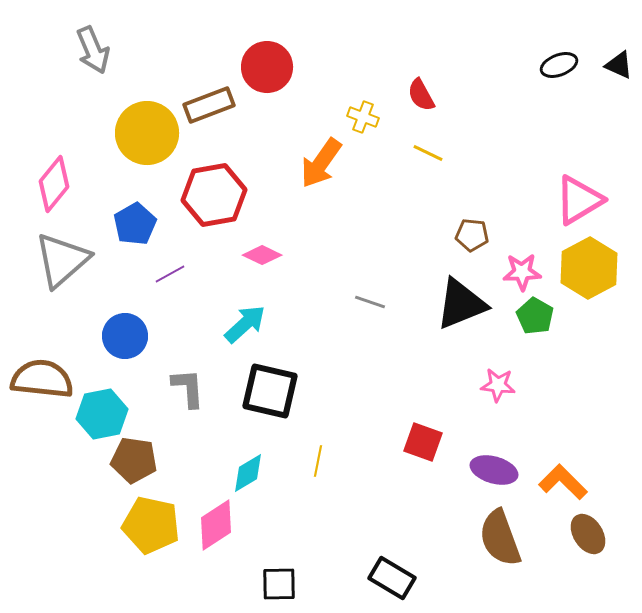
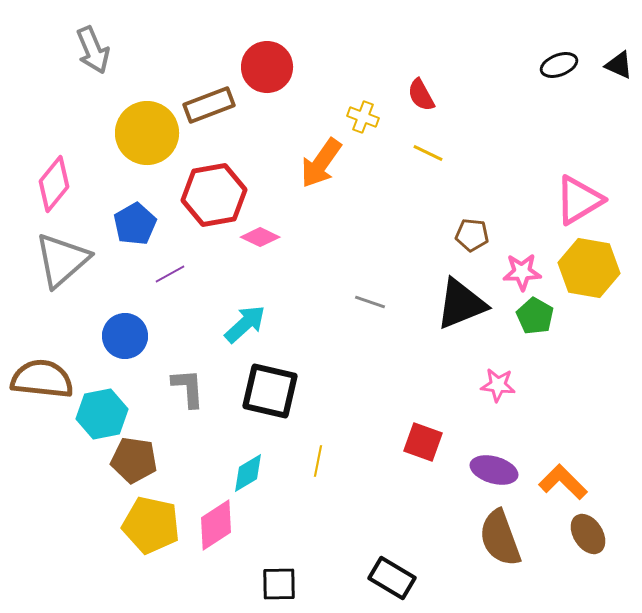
pink diamond at (262, 255): moved 2 px left, 18 px up
yellow hexagon at (589, 268): rotated 22 degrees counterclockwise
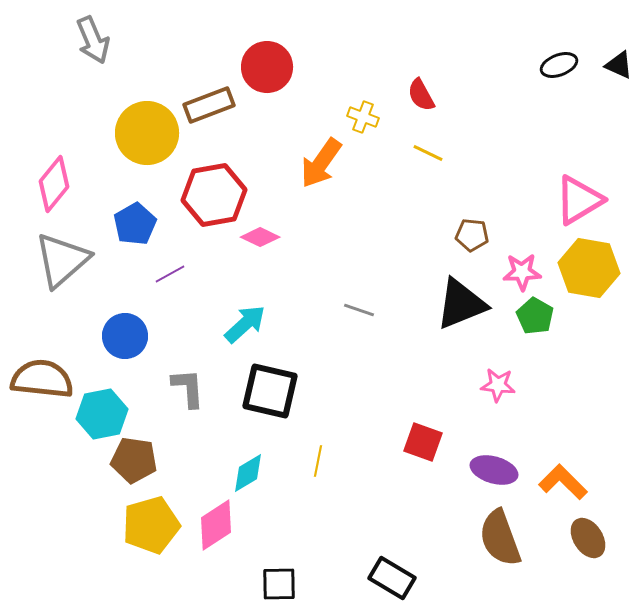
gray arrow at (93, 50): moved 10 px up
gray line at (370, 302): moved 11 px left, 8 px down
yellow pentagon at (151, 525): rotated 28 degrees counterclockwise
brown ellipse at (588, 534): moved 4 px down
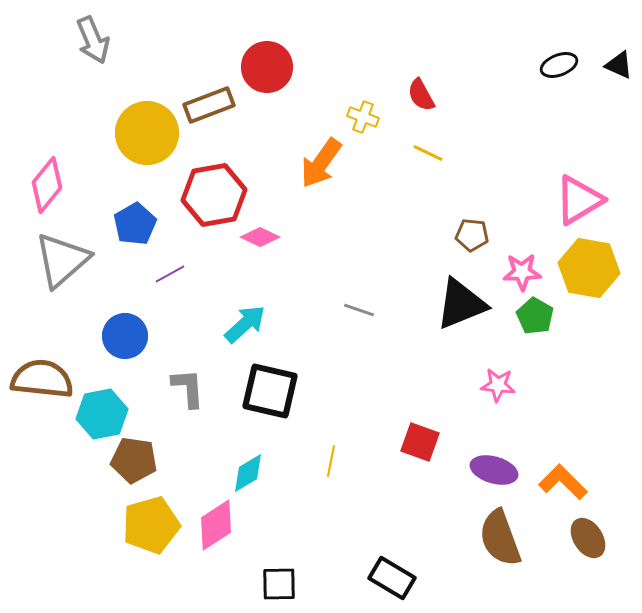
pink diamond at (54, 184): moved 7 px left, 1 px down
red square at (423, 442): moved 3 px left
yellow line at (318, 461): moved 13 px right
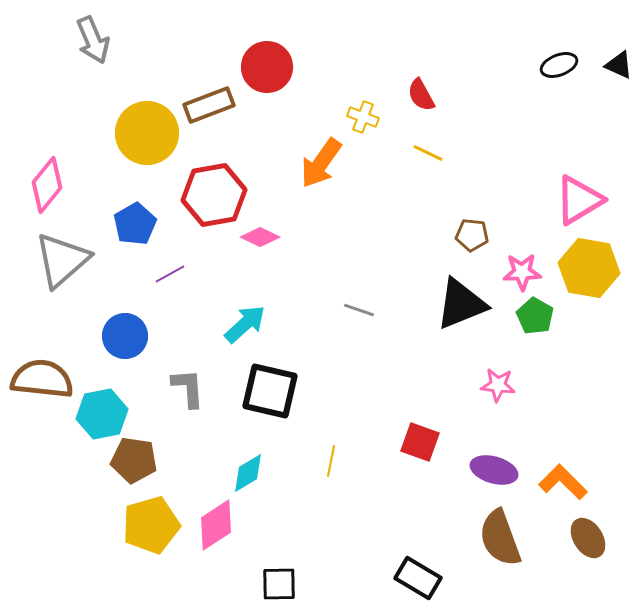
black rectangle at (392, 578): moved 26 px right
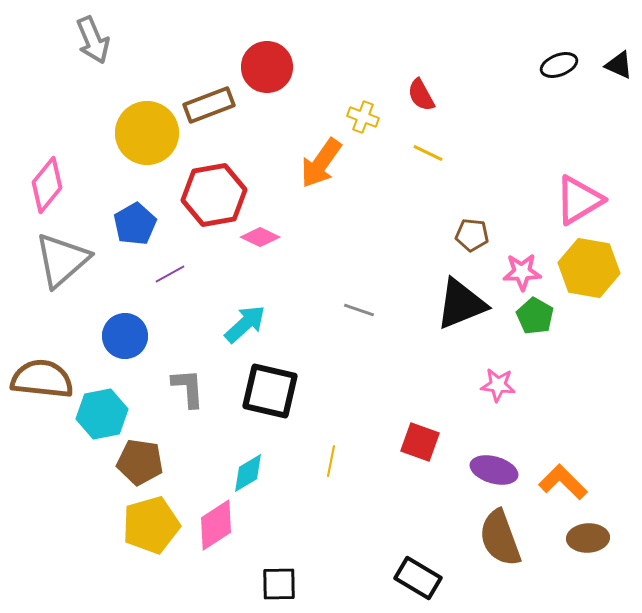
brown pentagon at (134, 460): moved 6 px right, 2 px down
brown ellipse at (588, 538): rotated 60 degrees counterclockwise
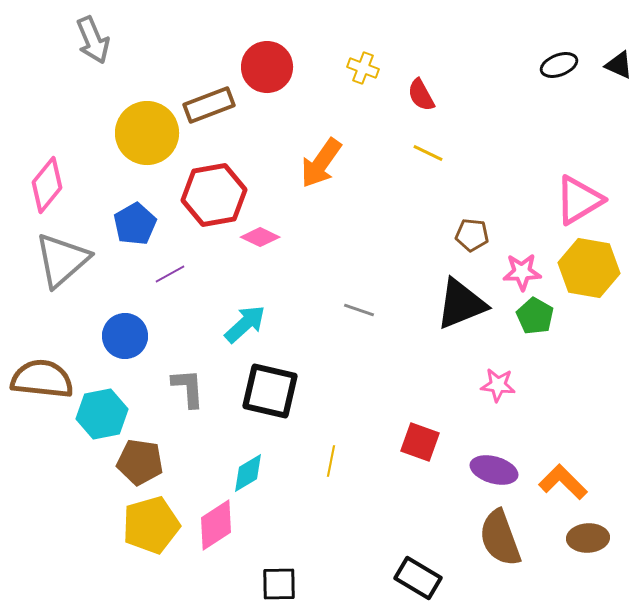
yellow cross at (363, 117): moved 49 px up
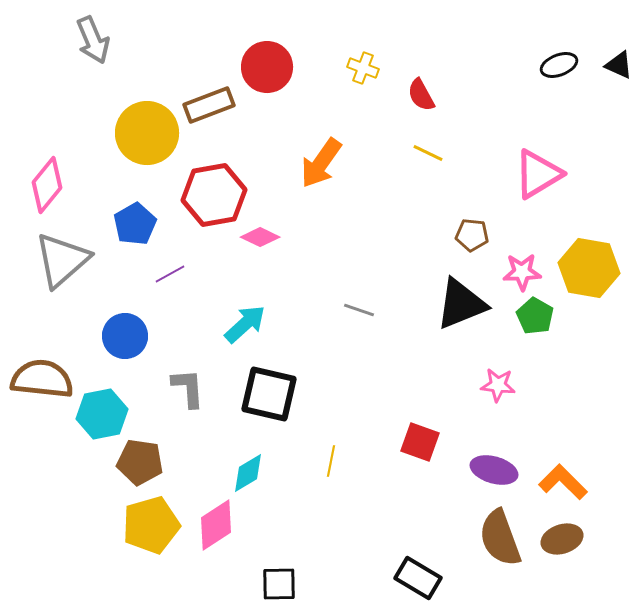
pink triangle at (579, 200): moved 41 px left, 26 px up
black square at (270, 391): moved 1 px left, 3 px down
brown ellipse at (588, 538): moved 26 px left, 1 px down; rotated 15 degrees counterclockwise
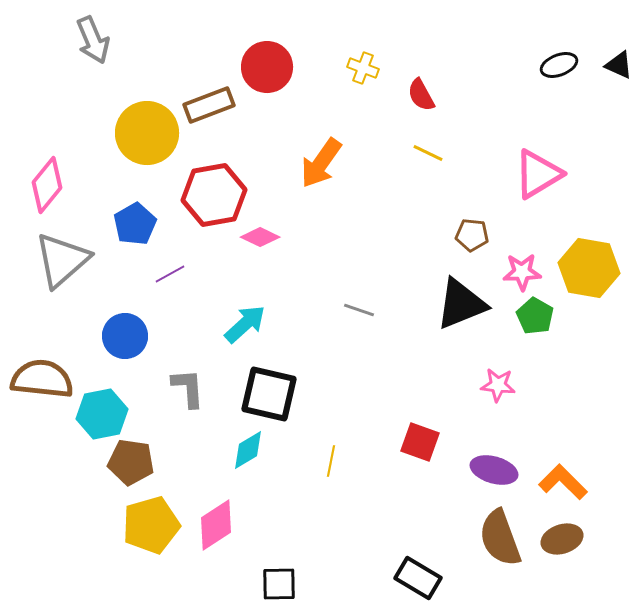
brown pentagon at (140, 462): moved 9 px left
cyan diamond at (248, 473): moved 23 px up
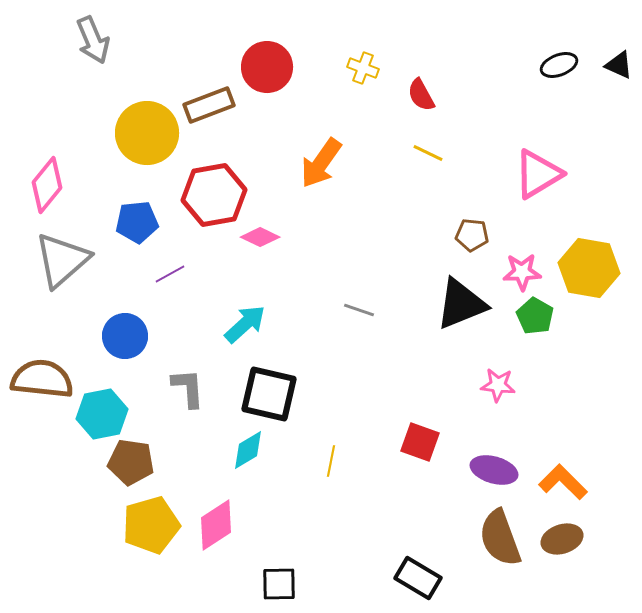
blue pentagon at (135, 224): moved 2 px right, 2 px up; rotated 24 degrees clockwise
